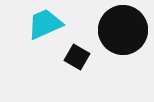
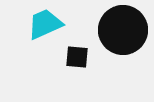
black square: rotated 25 degrees counterclockwise
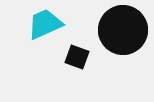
black square: rotated 15 degrees clockwise
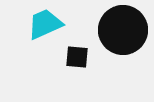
black square: rotated 15 degrees counterclockwise
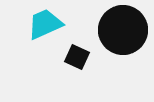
black square: rotated 20 degrees clockwise
